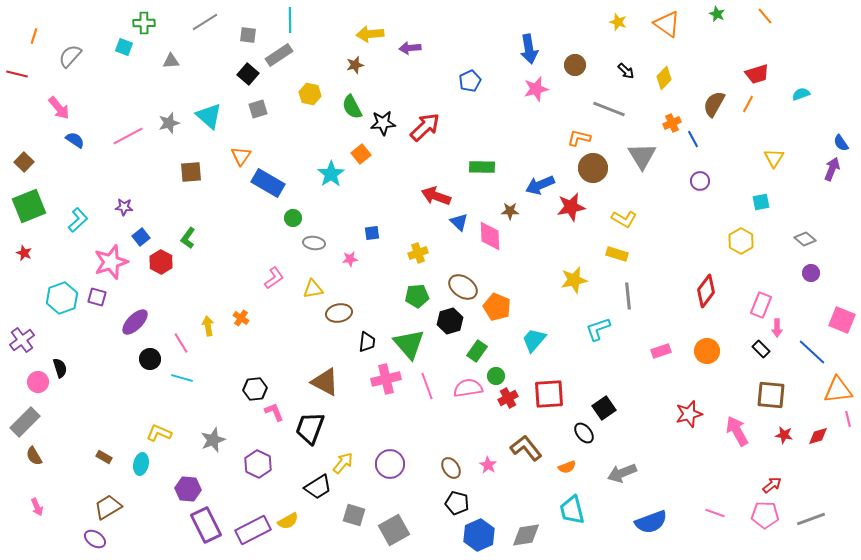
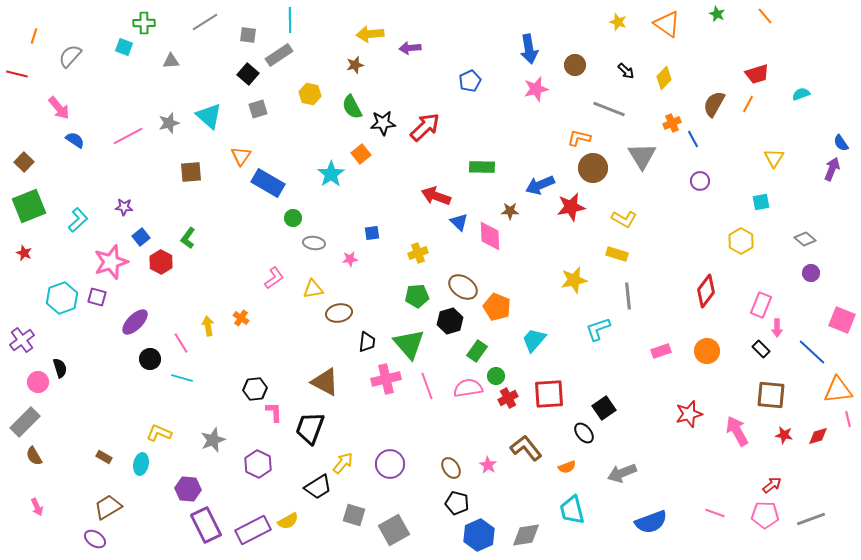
pink L-shape at (274, 412): rotated 20 degrees clockwise
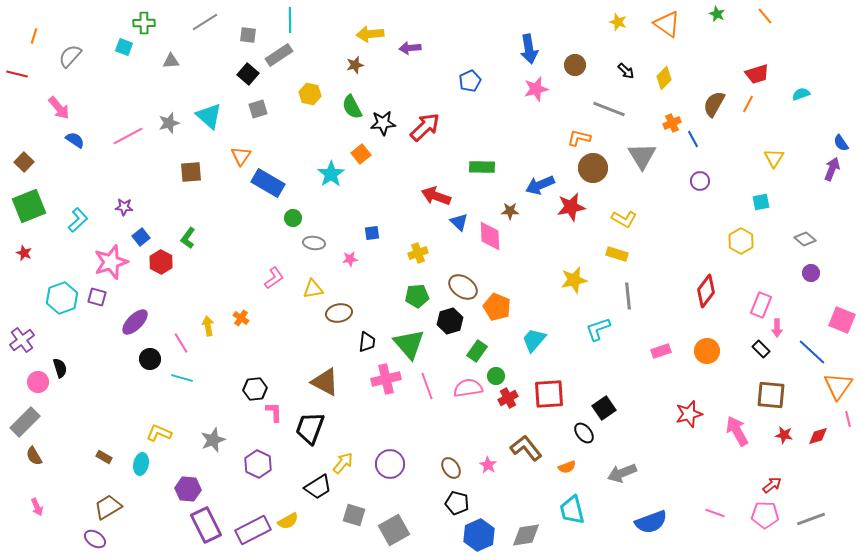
orange triangle at (838, 390): moved 4 px up; rotated 48 degrees counterclockwise
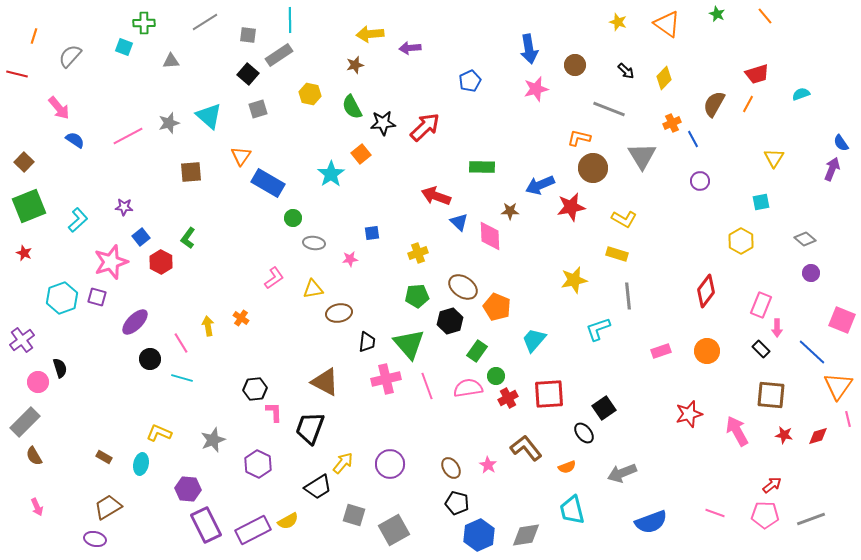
purple ellipse at (95, 539): rotated 20 degrees counterclockwise
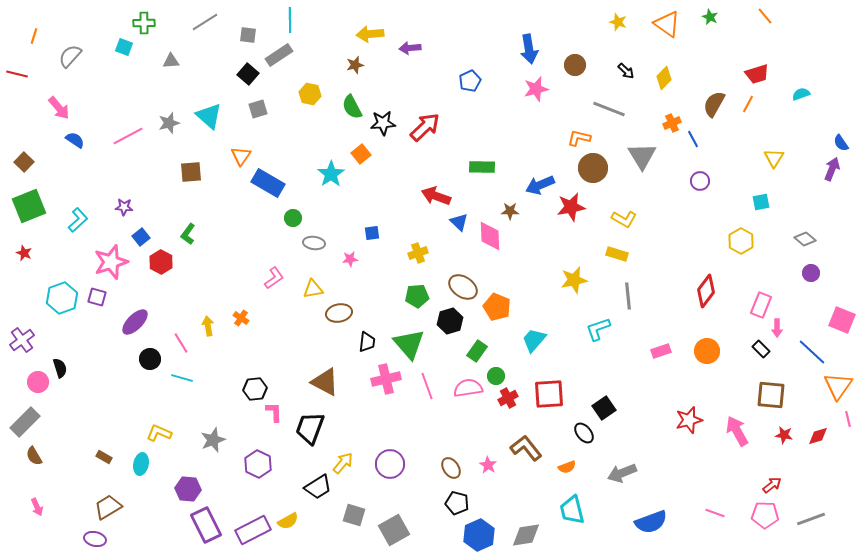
green star at (717, 14): moved 7 px left, 3 px down
green L-shape at (188, 238): moved 4 px up
red star at (689, 414): moved 6 px down
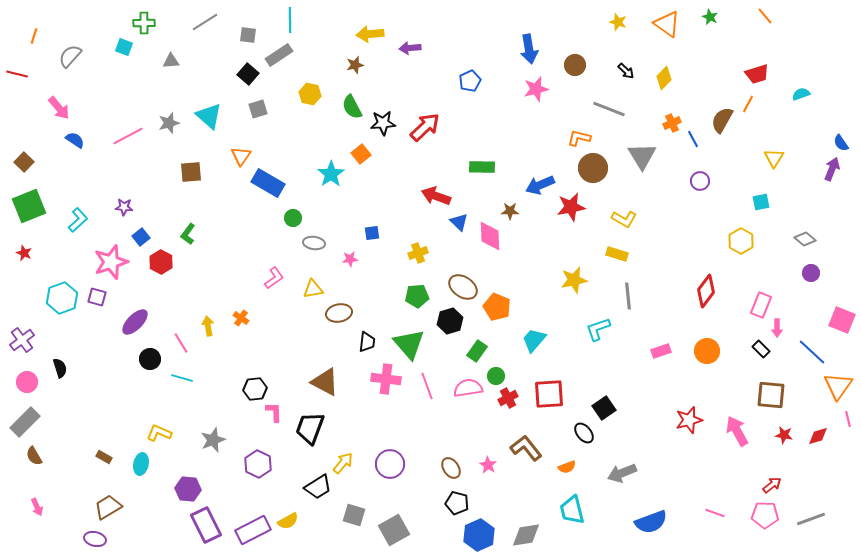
brown semicircle at (714, 104): moved 8 px right, 16 px down
pink cross at (386, 379): rotated 20 degrees clockwise
pink circle at (38, 382): moved 11 px left
